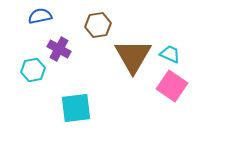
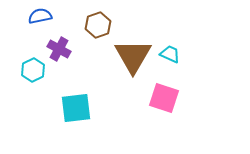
brown hexagon: rotated 10 degrees counterclockwise
cyan hexagon: rotated 15 degrees counterclockwise
pink square: moved 8 px left, 12 px down; rotated 16 degrees counterclockwise
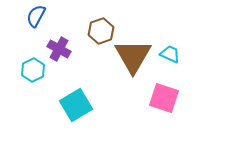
blue semicircle: moved 4 px left; rotated 50 degrees counterclockwise
brown hexagon: moved 3 px right, 6 px down
cyan square: moved 3 px up; rotated 24 degrees counterclockwise
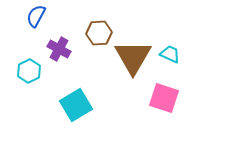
brown hexagon: moved 2 px left, 2 px down; rotated 15 degrees clockwise
brown triangle: moved 1 px down
cyan hexagon: moved 4 px left, 1 px down
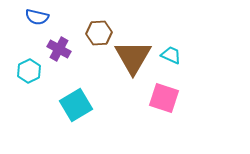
blue semicircle: moved 1 px right, 1 px down; rotated 105 degrees counterclockwise
cyan trapezoid: moved 1 px right, 1 px down
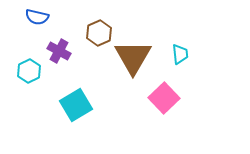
brown hexagon: rotated 20 degrees counterclockwise
purple cross: moved 2 px down
cyan trapezoid: moved 9 px right, 1 px up; rotated 60 degrees clockwise
pink square: rotated 28 degrees clockwise
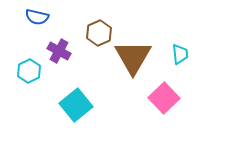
cyan square: rotated 8 degrees counterclockwise
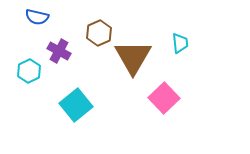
cyan trapezoid: moved 11 px up
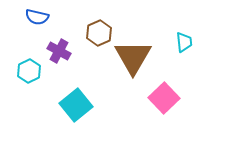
cyan trapezoid: moved 4 px right, 1 px up
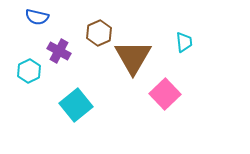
pink square: moved 1 px right, 4 px up
